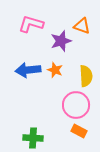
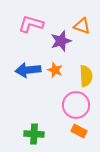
green cross: moved 1 px right, 4 px up
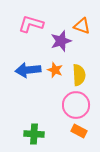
yellow semicircle: moved 7 px left, 1 px up
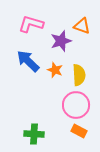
blue arrow: moved 9 px up; rotated 50 degrees clockwise
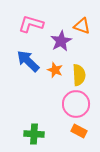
purple star: rotated 10 degrees counterclockwise
pink circle: moved 1 px up
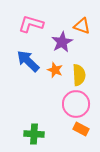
purple star: moved 1 px right, 1 px down
orange rectangle: moved 2 px right, 2 px up
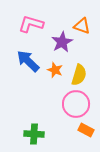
yellow semicircle: rotated 20 degrees clockwise
orange rectangle: moved 5 px right, 1 px down
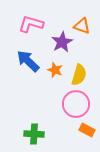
orange rectangle: moved 1 px right
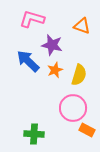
pink L-shape: moved 1 px right, 5 px up
purple star: moved 10 px left, 3 px down; rotated 30 degrees counterclockwise
orange star: rotated 28 degrees clockwise
pink circle: moved 3 px left, 4 px down
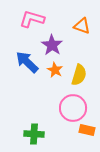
purple star: rotated 20 degrees clockwise
blue arrow: moved 1 px left, 1 px down
orange star: rotated 21 degrees counterclockwise
orange rectangle: rotated 14 degrees counterclockwise
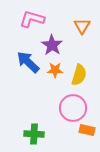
orange triangle: rotated 42 degrees clockwise
blue arrow: moved 1 px right
orange star: rotated 28 degrees counterclockwise
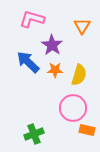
green cross: rotated 24 degrees counterclockwise
